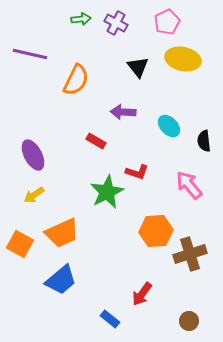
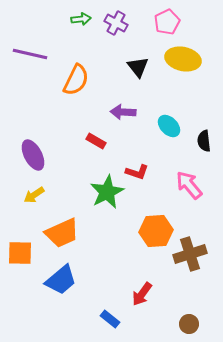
orange square: moved 9 px down; rotated 28 degrees counterclockwise
brown circle: moved 3 px down
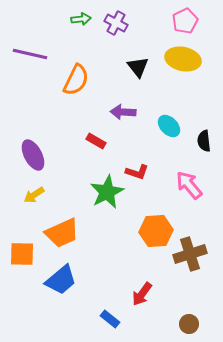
pink pentagon: moved 18 px right, 1 px up
orange square: moved 2 px right, 1 px down
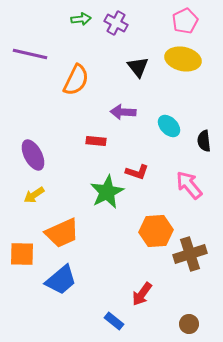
red rectangle: rotated 24 degrees counterclockwise
blue rectangle: moved 4 px right, 2 px down
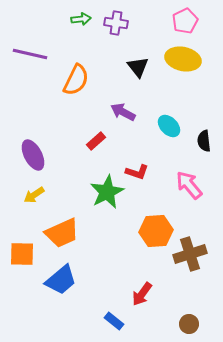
purple cross: rotated 20 degrees counterclockwise
purple arrow: rotated 25 degrees clockwise
red rectangle: rotated 48 degrees counterclockwise
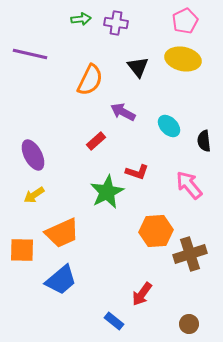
orange semicircle: moved 14 px right
orange square: moved 4 px up
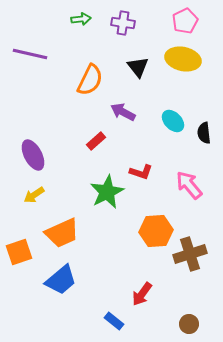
purple cross: moved 7 px right
cyan ellipse: moved 4 px right, 5 px up
black semicircle: moved 8 px up
red L-shape: moved 4 px right
orange square: moved 3 px left, 2 px down; rotated 20 degrees counterclockwise
